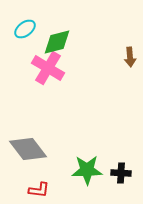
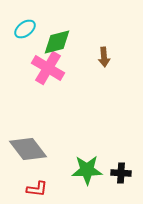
brown arrow: moved 26 px left
red L-shape: moved 2 px left, 1 px up
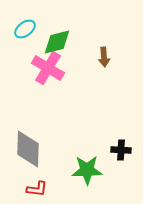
gray diamond: rotated 39 degrees clockwise
black cross: moved 23 px up
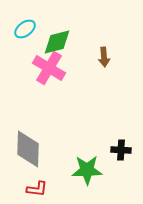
pink cross: moved 1 px right
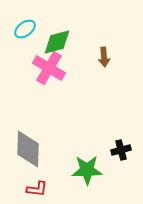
black cross: rotated 18 degrees counterclockwise
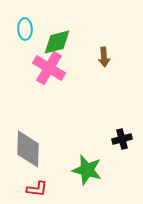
cyan ellipse: rotated 55 degrees counterclockwise
black cross: moved 1 px right, 11 px up
green star: rotated 16 degrees clockwise
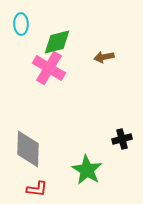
cyan ellipse: moved 4 px left, 5 px up
brown arrow: rotated 84 degrees clockwise
green star: rotated 16 degrees clockwise
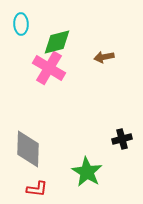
green star: moved 2 px down
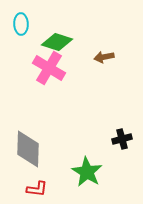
green diamond: rotated 32 degrees clockwise
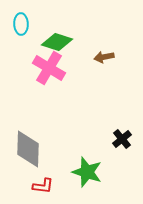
black cross: rotated 24 degrees counterclockwise
green star: rotated 12 degrees counterclockwise
red L-shape: moved 6 px right, 3 px up
